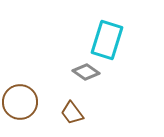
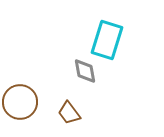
gray diamond: moved 1 px left, 1 px up; rotated 44 degrees clockwise
brown trapezoid: moved 3 px left
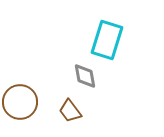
gray diamond: moved 5 px down
brown trapezoid: moved 1 px right, 2 px up
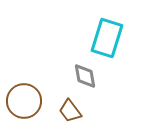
cyan rectangle: moved 2 px up
brown circle: moved 4 px right, 1 px up
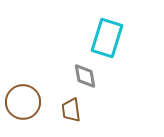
brown circle: moved 1 px left, 1 px down
brown trapezoid: moved 1 px right, 1 px up; rotated 30 degrees clockwise
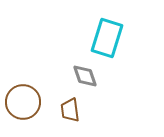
gray diamond: rotated 8 degrees counterclockwise
brown trapezoid: moved 1 px left
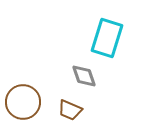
gray diamond: moved 1 px left
brown trapezoid: rotated 60 degrees counterclockwise
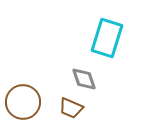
gray diamond: moved 3 px down
brown trapezoid: moved 1 px right, 2 px up
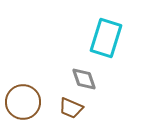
cyan rectangle: moved 1 px left
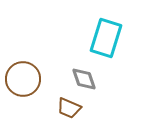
brown circle: moved 23 px up
brown trapezoid: moved 2 px left
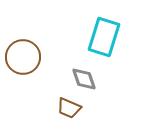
cyan rectangle: moved 2 px left, 1 px up
brown circle: moved 22 px up
